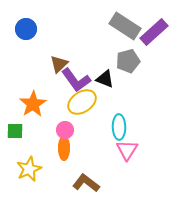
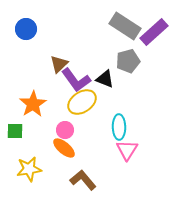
orange ellipse: rotated 50 degrees counterclockwise
yellow star: rotated 15 degrees clockwise
brown L-shape: moved 3 px left, 3 px up; rotated 12 degrees clockwise
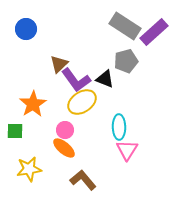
gray pentagon: moved 2 px left
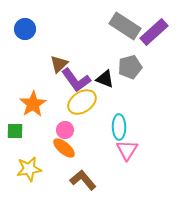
blue circle: moved 1 px left
gray pentagon: moved 4 px right, 6 px down
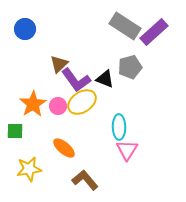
pink circle: moved 7 px left, 24 px up
brown L-shape: moved 2 px right
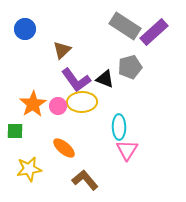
brown triangle: moved 3 px right, 14 px up
yellow ellipse: rotated 32 degrees clockwise
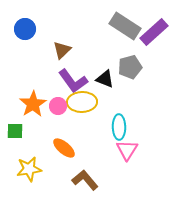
purple L-shape: moved 3 px left, 1 px down
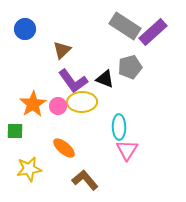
purple rectangle: moved 1 px left
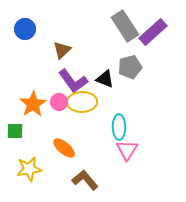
gray rectangle: rotated 24 degrees clockwise
pink circle: moved 1 px right, 4 px up
